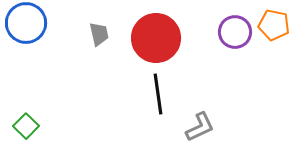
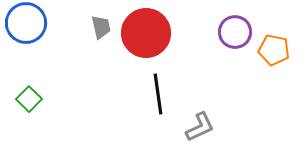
orange pentagon: moved 25 px down
gray trapezoid: moved 2 px right, 7 px up
red circle: moved 10 px left, 5 px up
green square: moved 3 px right, 27 px up
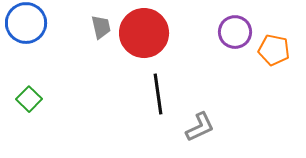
red circle: moved 2 px left
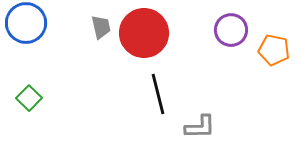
purple circle: moved 4 px left, 2 px up
black line: rotated 6 degrees counterclockwise
green square: moved 1 px up
gray L-shape: rotated 24 degrees clockwise
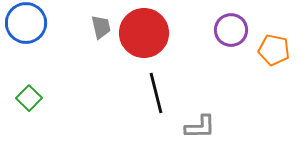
black line: moved 2 px left, 1 px up
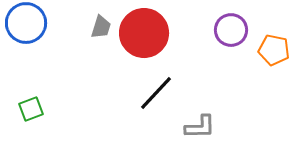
gray trapezoid: rotated 30 degrees clockwise
black line: rotated 57 degrees clockwise
green square: moved 2 px right, 11 px down; rotated 25 degrees clockwise
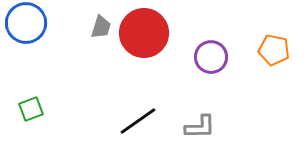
purple circle: moved 20 px left, 27 px down
black line: moved 18 px left, 28 px down; rotated 12 degrees clockwise
